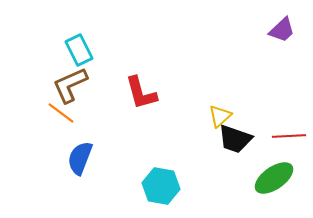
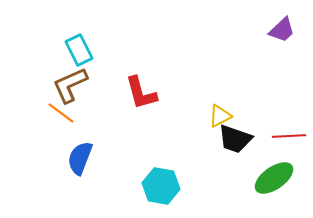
yellow triangle: rotated 15 degrees clockwise
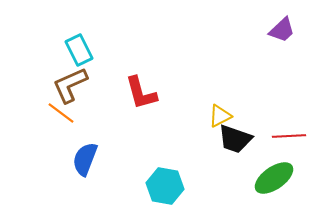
blue semicircle: moved 5 px right, 1 px down
cyan hexagon: moved 4 px right
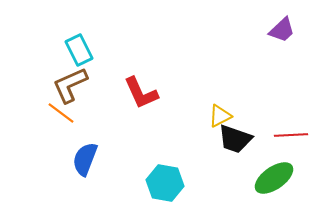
red L-shape: rotated 9 degrees counterclockwise
red line: moved 2 px right, 1 px up
cyan hexagon: moved 3 px up
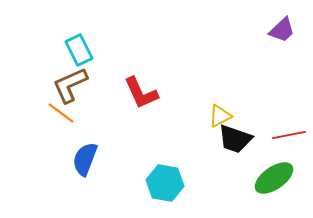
red line: moved 2 px left; rotated 8 degrees counterclockwise
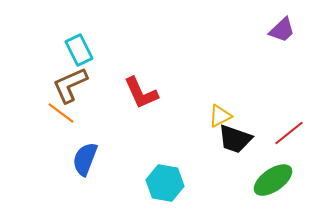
red line: moved 2 px up; rotated 28 degrees counterclockwise
green ellipse: moved 1 px left, 2 px down
